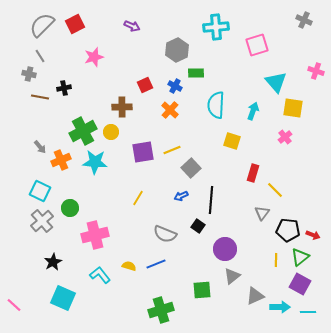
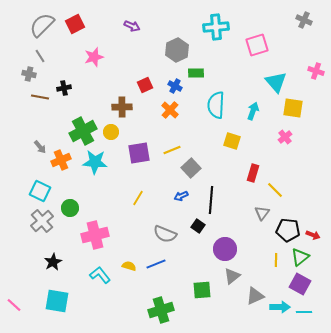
purple square at (143, 152): moved 4 px left, 1 px down
cyan square at (63, 298): moved 6 px left, 3 px down; rotated 15 degrees counterclockwise
cyan line at (308, 312): moved 4 px left
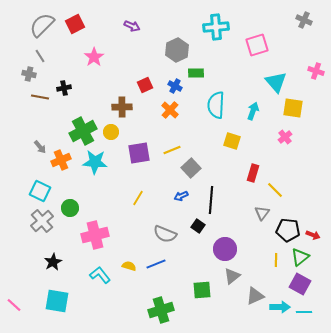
pink star at (94, 57): rotated 18 degrees counterclockwise
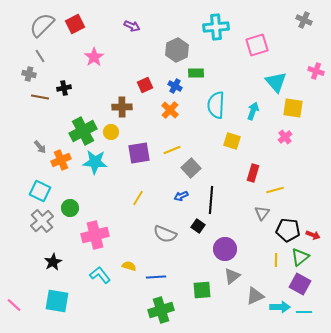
yellow line at (275, 190): rotated 60 degrees counterclockwise
blue line at (156, 264): moved 13 px down; rotated 18 degrees clockwise
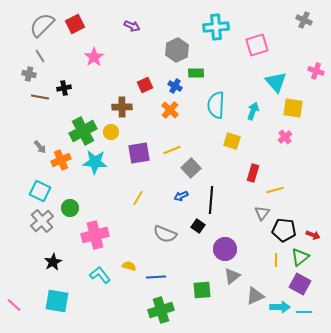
black pentagon at (288, 230): moved 4 px left
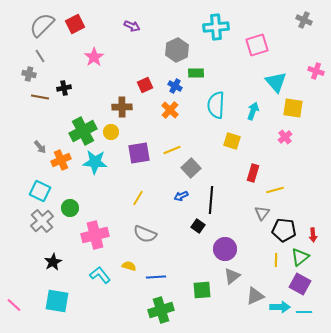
gray semicircle at (165, 234): moved 20 px left
red arrow at (313, 235): rotated 64 degrees clockwise
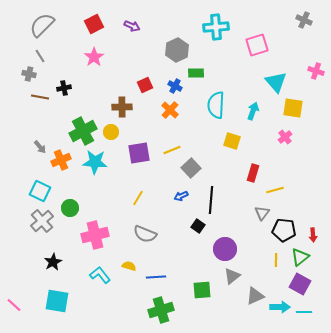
red square at (75, 24): moved 19 px right
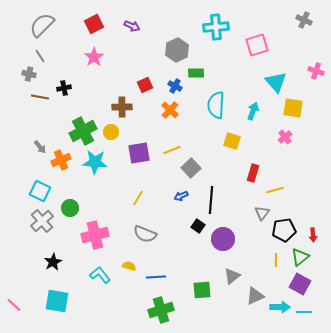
black pentagon at (284, 230): rotated 15 degrees counterclockwise
purple circle at (225, 249): moved 2 px left, 10 px up
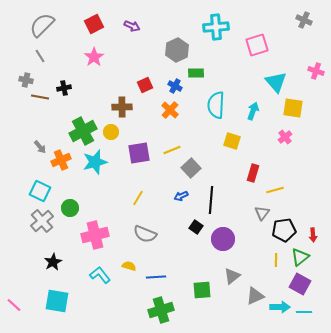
gray cross at (29, 74): moved 3 px left, 6 px down
cyan star at (95, 162): rotated 20 degrees counterclockwise
black square at (198, 226): moved 2 px left, 1 px down
